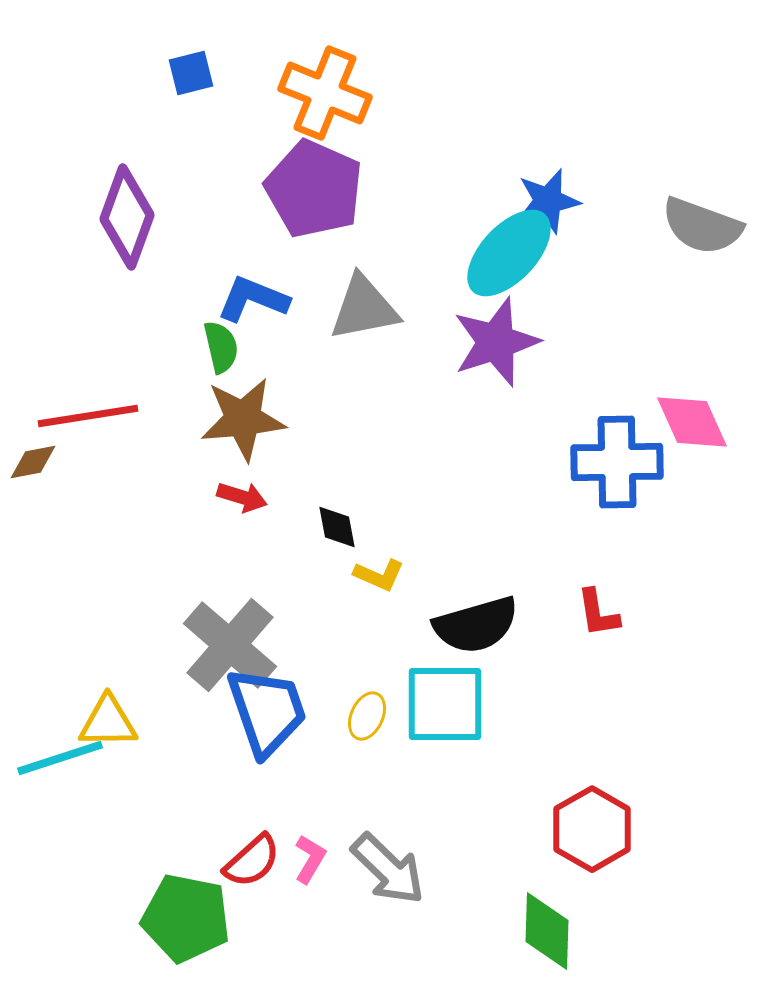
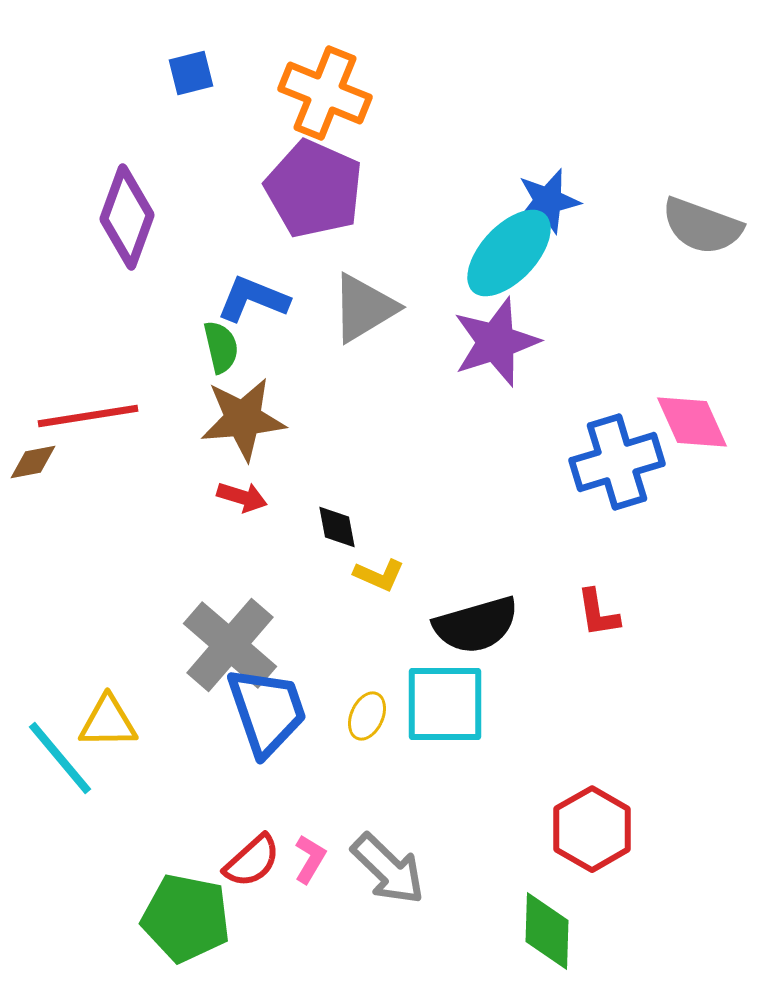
gray triangle: rotated 20 degrees counterclockwise
blue cross: rotated 16 degrees counterclockwise
cyan line: rotated 68 degrees clockwise
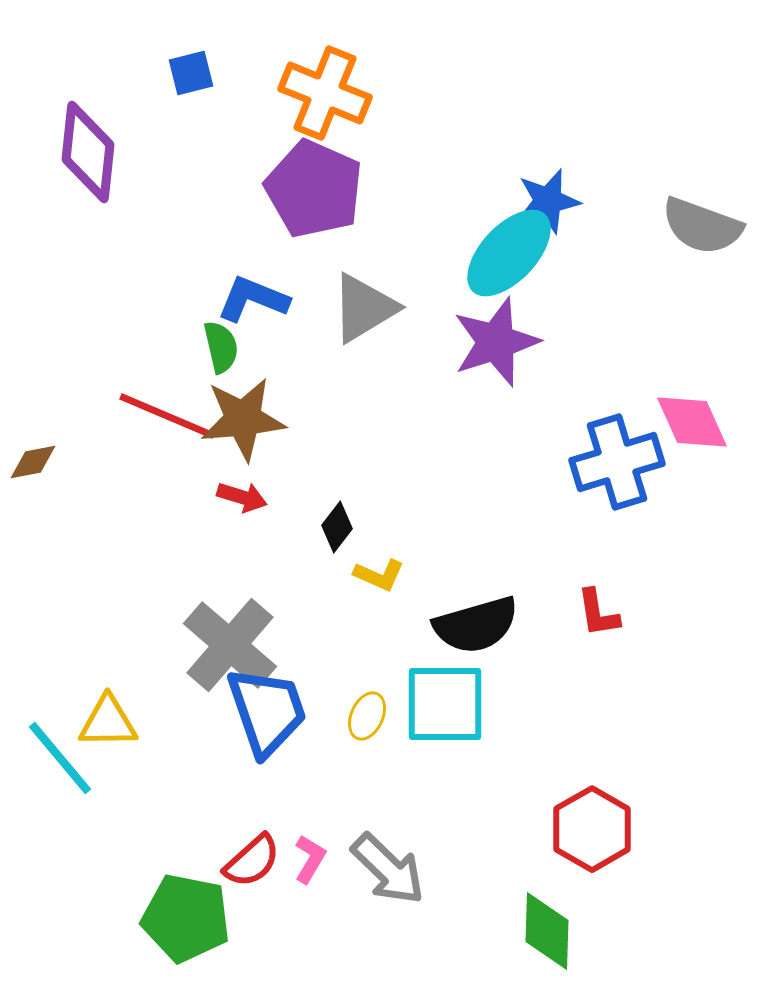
purple diamond: moved 39 px left, 65 px up; rotated 14 degrees counterclockwise
red line: moved 79 px right; rotated 32 degrees clockwise
black diamond: rotated 48 degrees clockwise
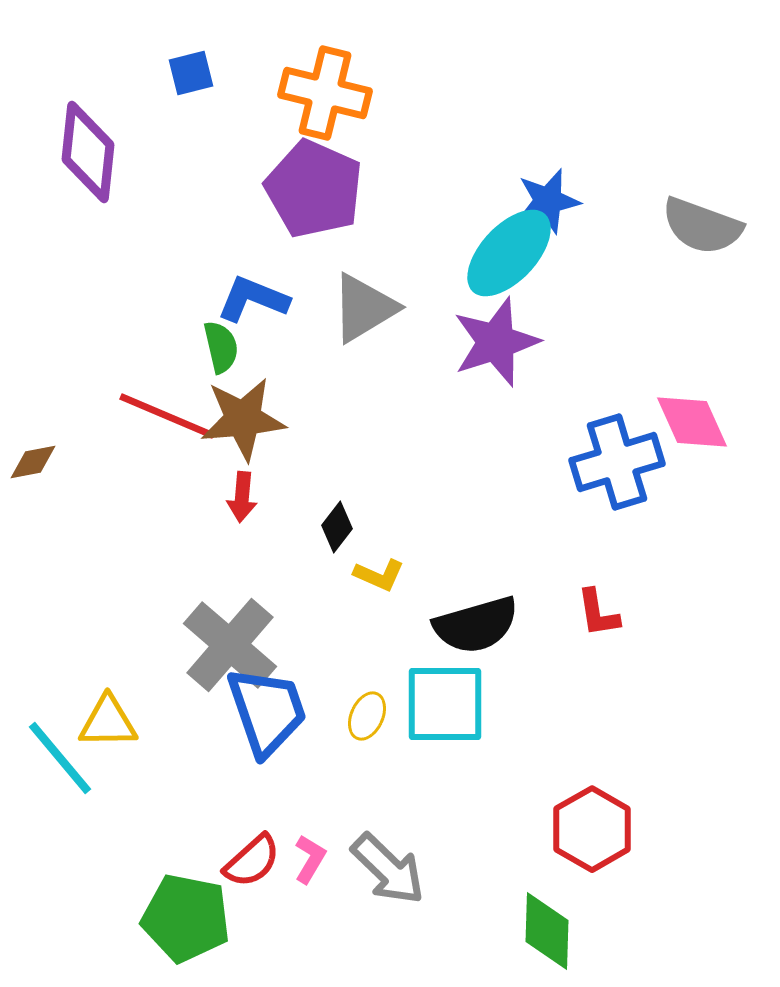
orange cross: rotated 8 degrees counterclockwise
red arrow: rotated 78 degrees clockwise
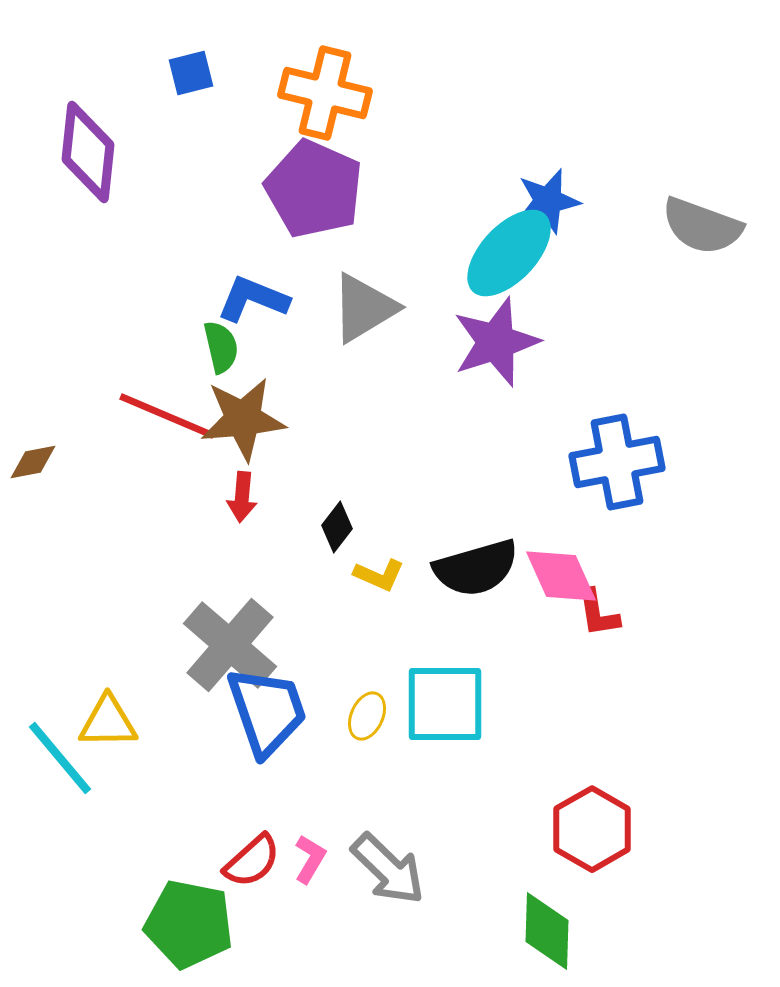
pink diamond: moved 131 px left, 154 px down
blue cross: rotated 6 degrees clockwise
black semicircle: moved 57 px up
green pentagon: moved 3 px right, 6 px down
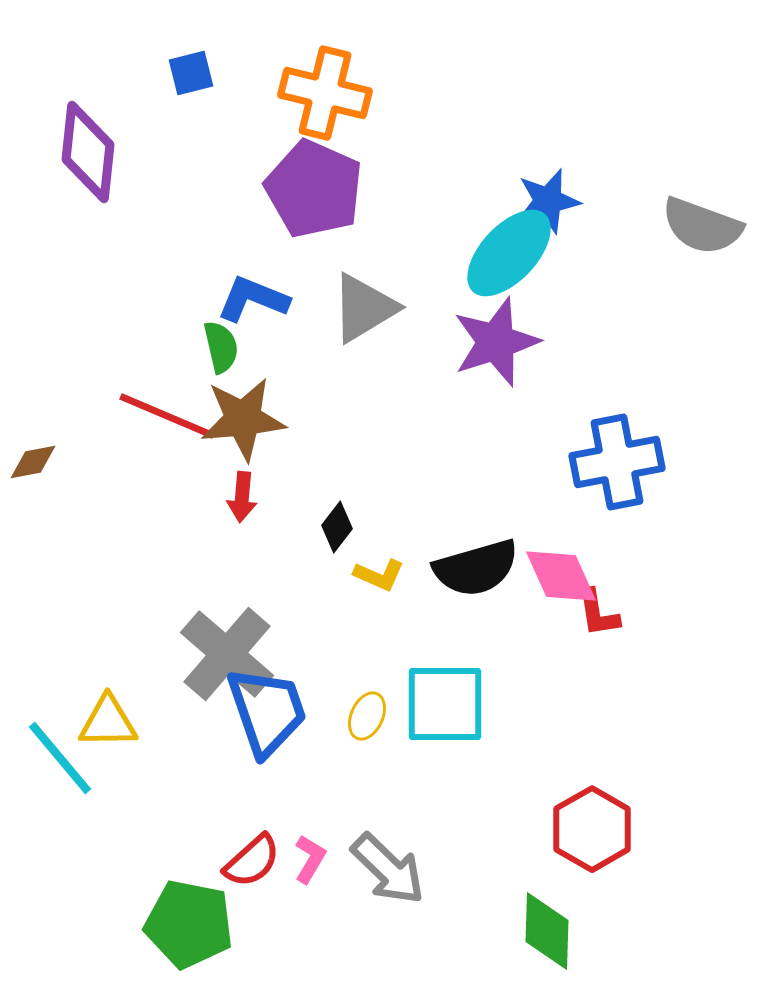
gray cross: moved 3 px left, 9 px down
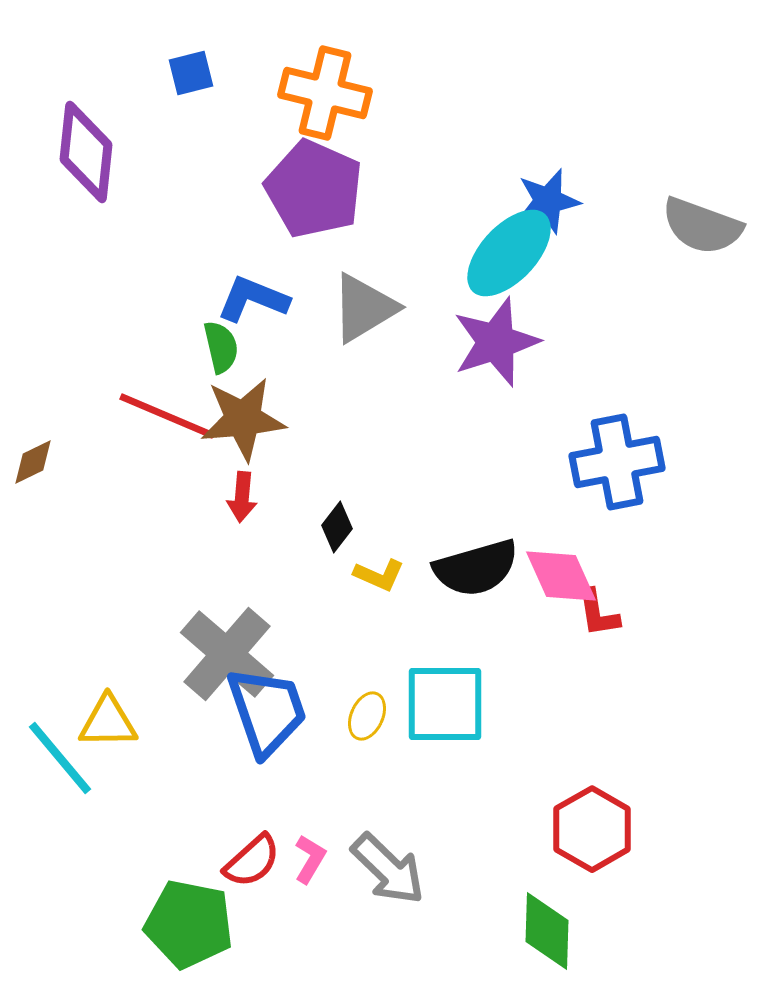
purple diamond: moved 2 px left
brown diamond: rotated 15 degrees counterclockwise
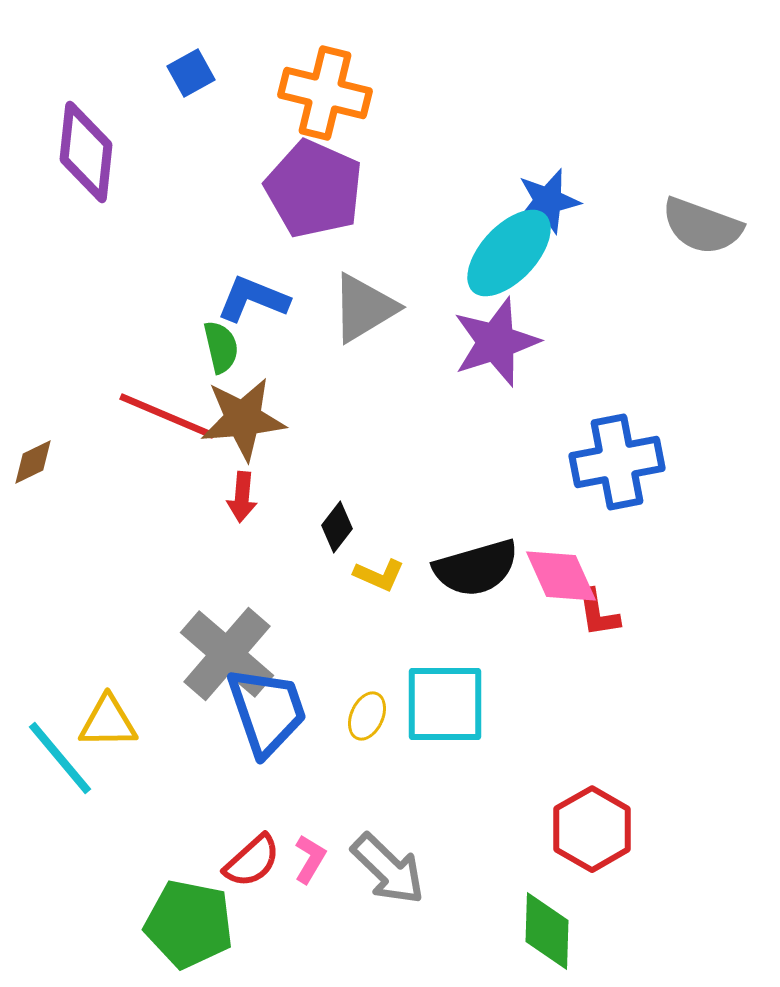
blue square: rotated 15 degrees counterclockwise
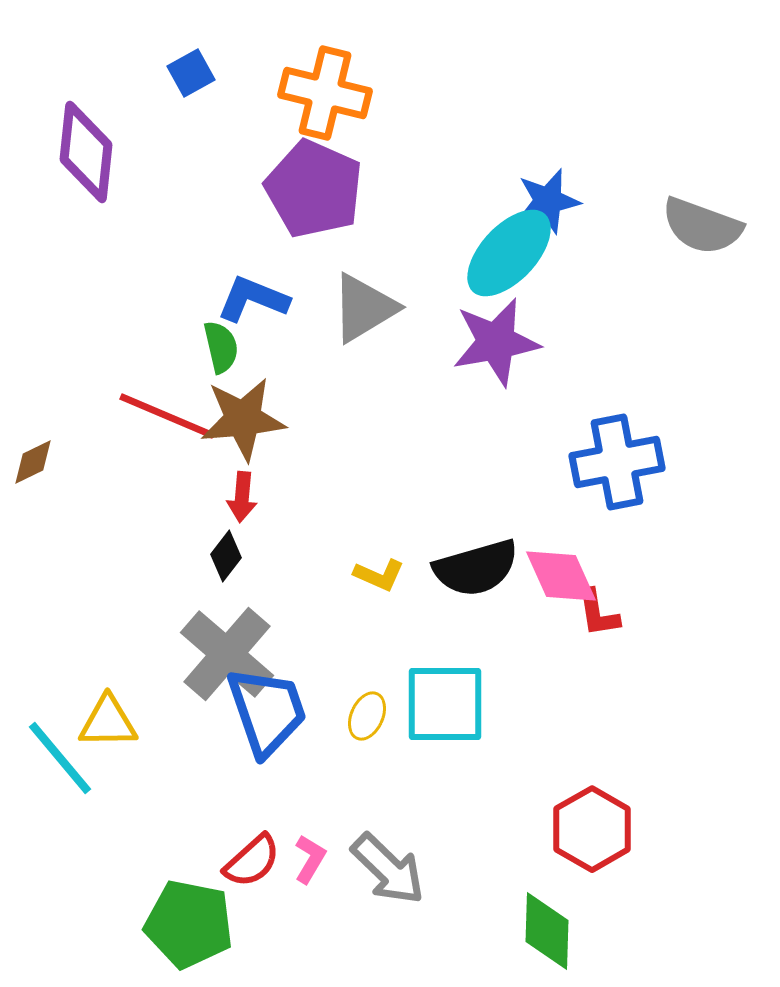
purple star: rotated 8 degrees clockwise
black diamond: moved 111 px left, 29 px down
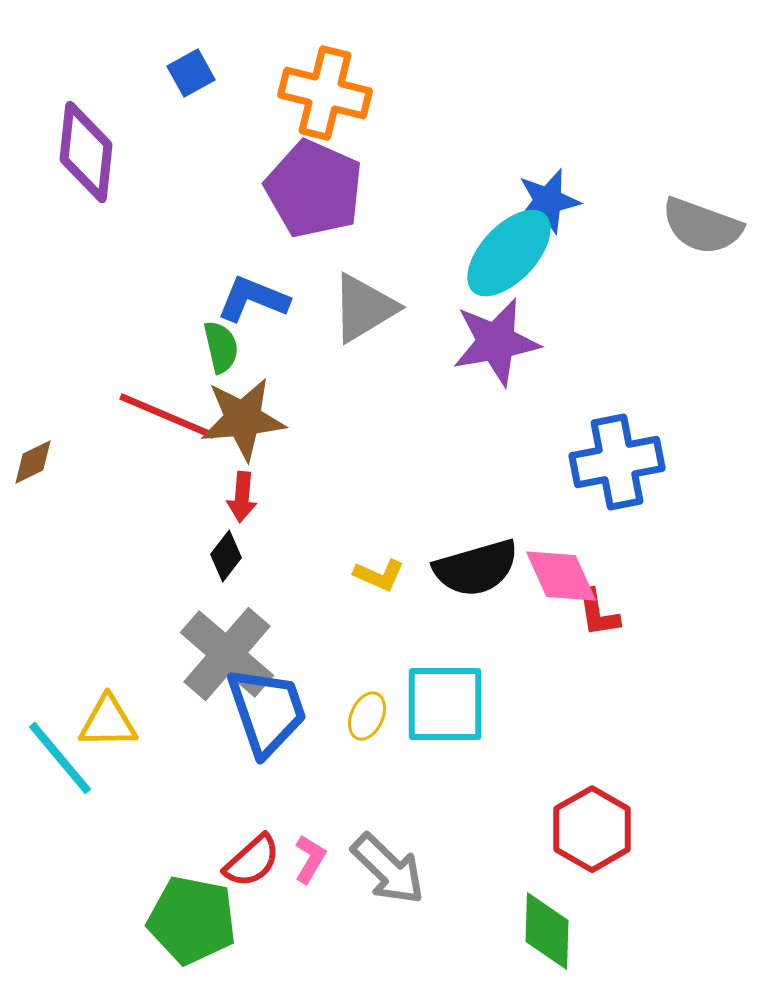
green pentagon: moved 3 px right, 4 px up
